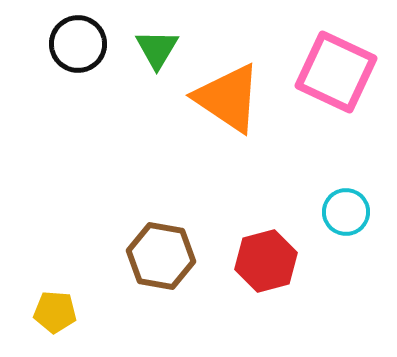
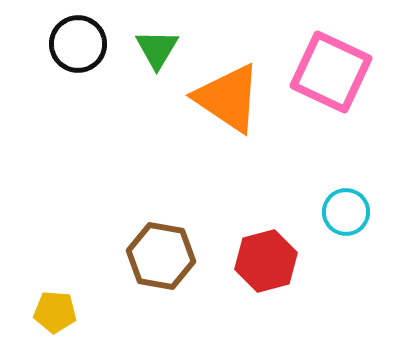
pink square: moved 5 px left
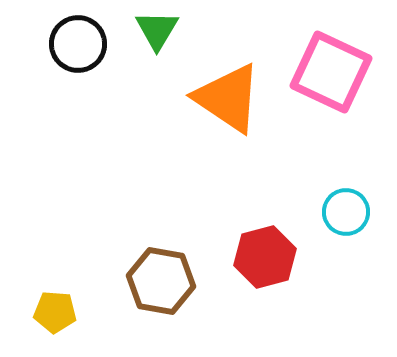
green triangle: moved 19 px up
brown hexagon: moved 25 px down
red hexagon: moved 1 px left, 4 px up
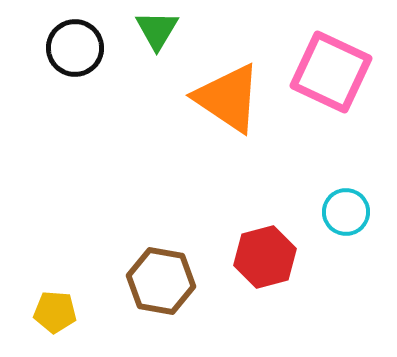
black circle: moved 3 px left, 4 px down
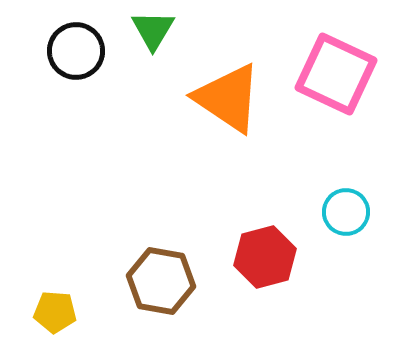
green triangle: moved 4 px left
black circle: moved 1 px right, 3 px down
pink square: moved 5 px right, 2 px down
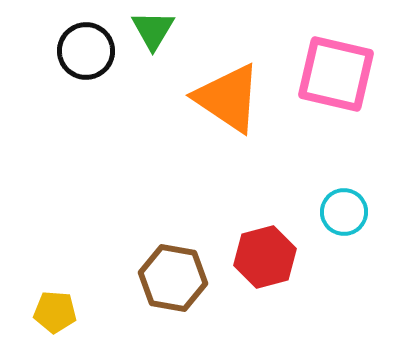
black circle: moved 10 px right
pink square: rotated 12 degrees counterclockwise
cyan circle: moved 2 px left
brown hexagon: moved 12 px right, 3 px up
